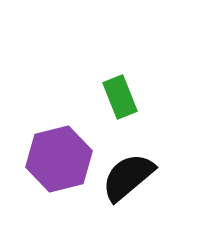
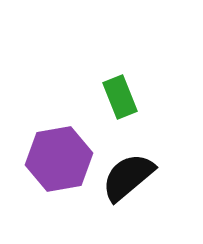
purple hexagon: rotated 4 degrees clockwise
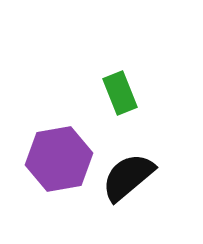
green rectangle: moved 4 px up
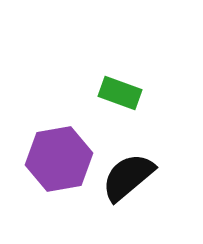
green rectangle: rotated 48 degrees counterclockwise
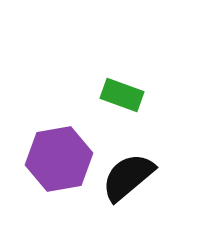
green rectangle: moved 2 px right, 2 px down
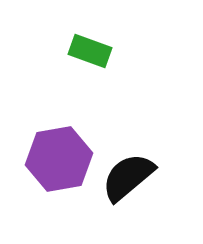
green rectangle: moved 32 px left, 44 px up
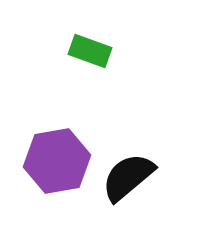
purple hexagon: moved 2 px left, 2 px down
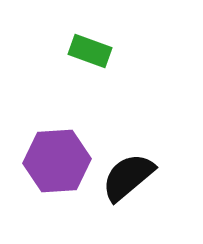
purple hexagon: rotated 6 degrees clockwise
